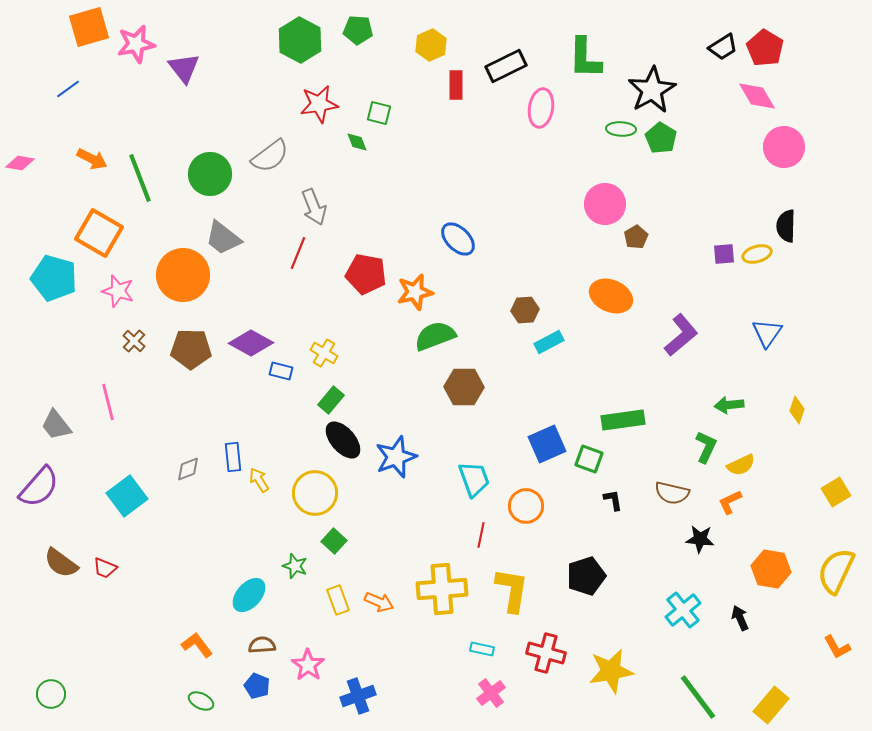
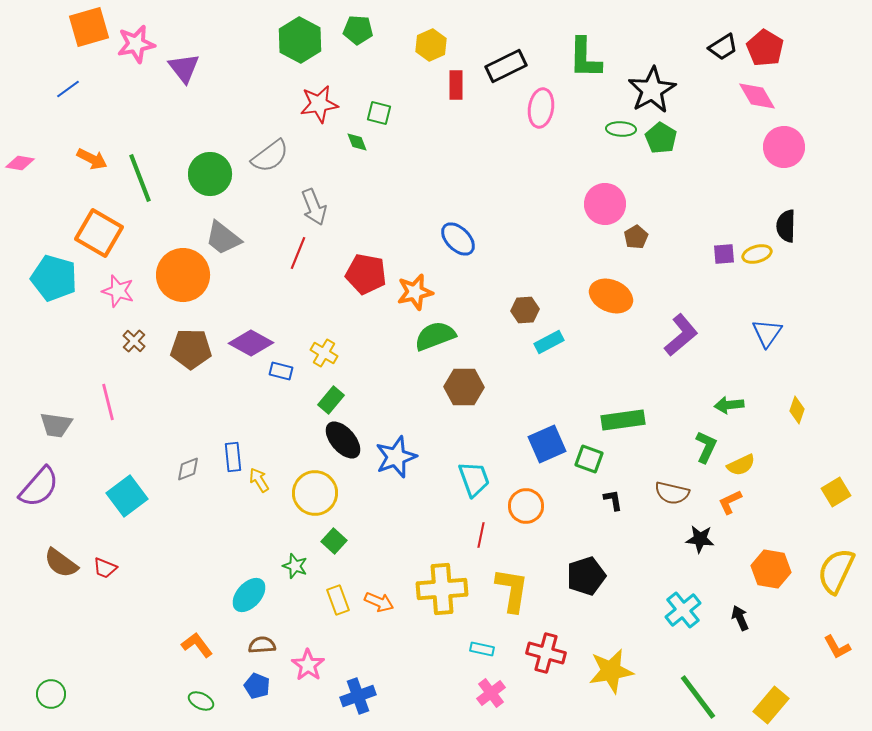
gray trapezoid at (56, 425): rotated 44 degrees counterclockwise
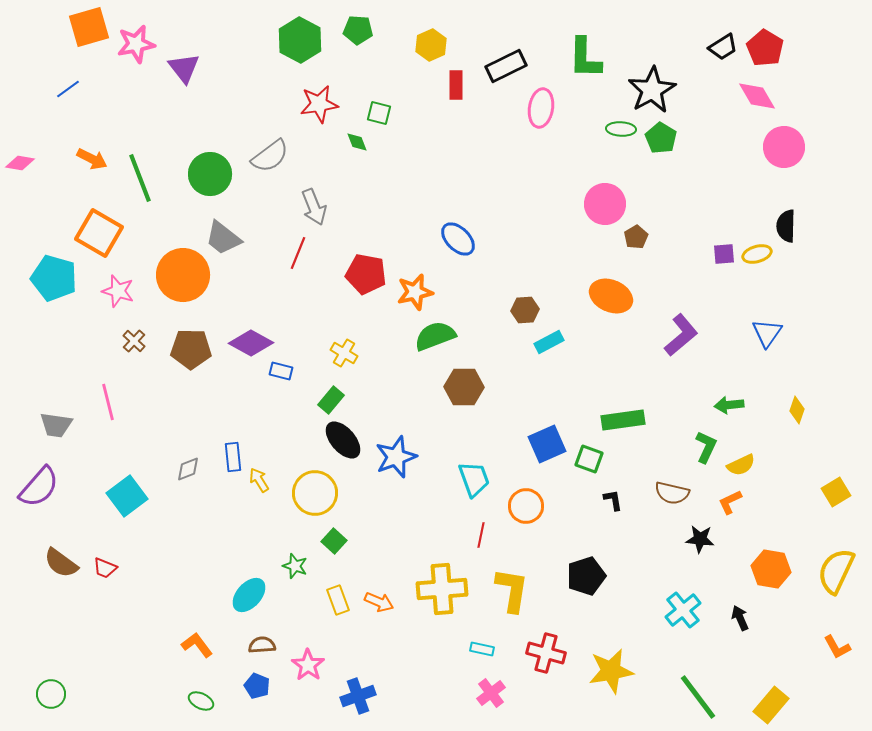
yellow cross at (324, 353): moved 20 px right
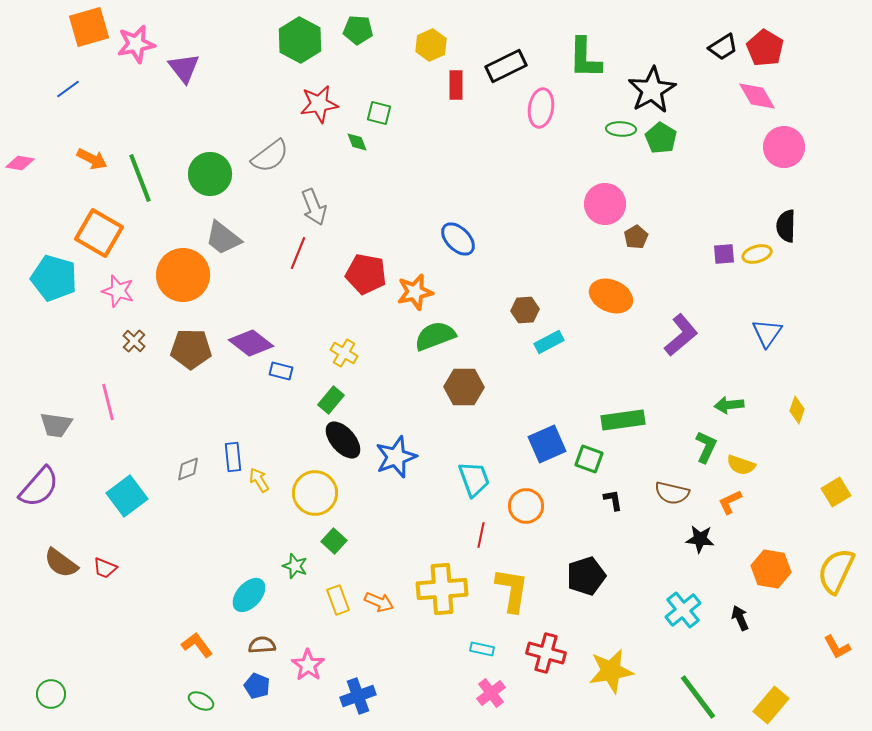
purple diamond at (251, 343): rotated 9 degrees clockwise
yellow semicircle at (741, 465): rotated 44 degrees clockwise
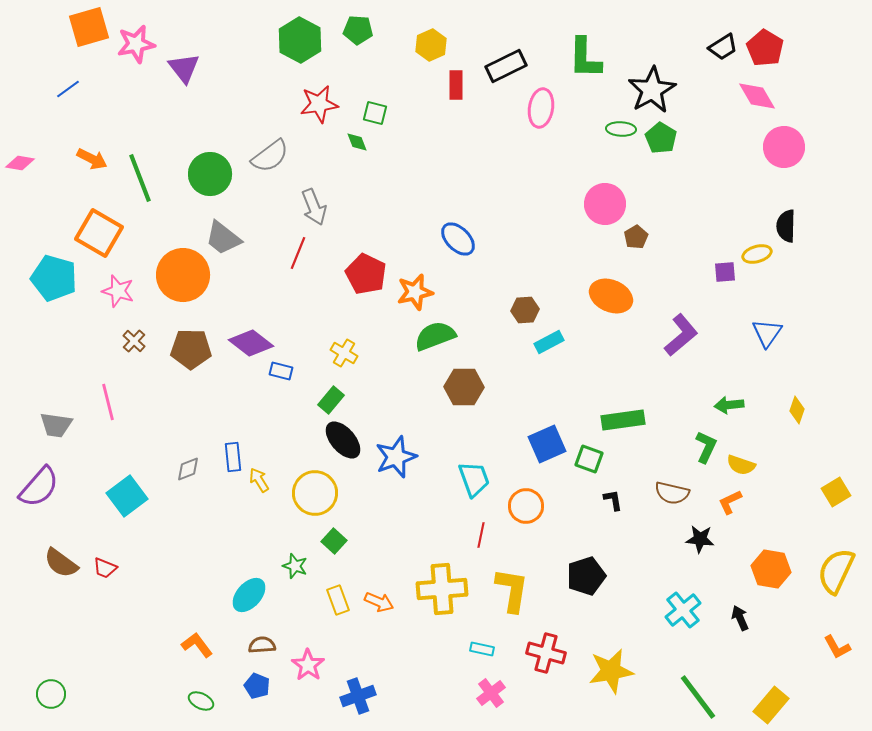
green square at (379, 113): moved 4 px left
purple square at (724, 254): moved 1 px right, 18 px down
red pentagon at (366, 274): rotated 15 degrees clockwise
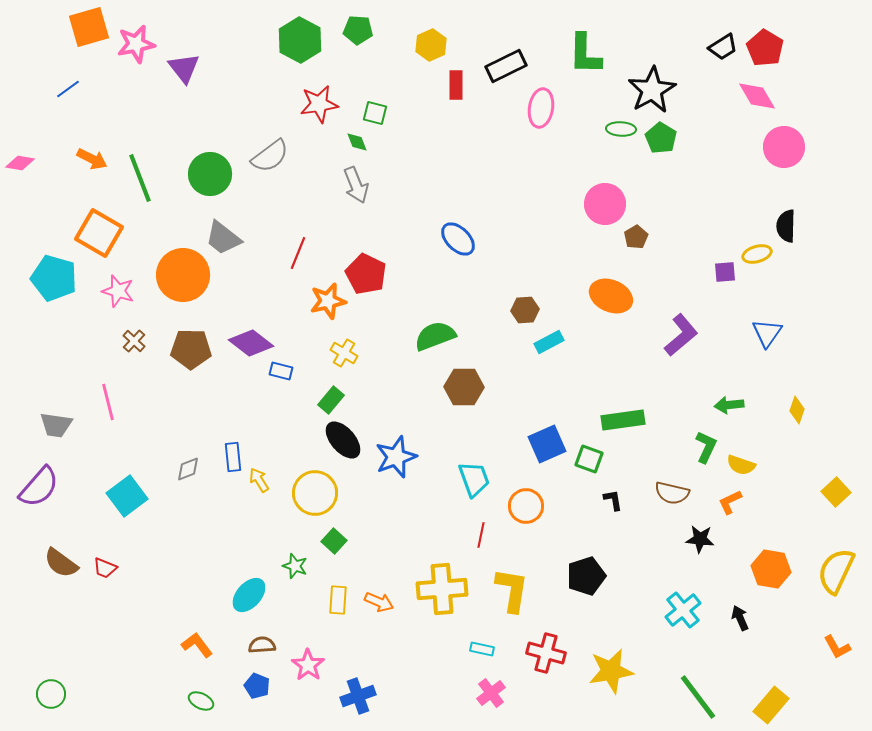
green L-shape at (585, 58): moved 4 px up
gray arrow at (314, 207): moved 42 px right, 22 px up
orange star at (415, 292): moved 87 px left, 9 px down
yellow square at (836, 492): rotated 12 degrees counterclockwise
yellow rectangle at (338, 600): rotated 24 degrees clockwise
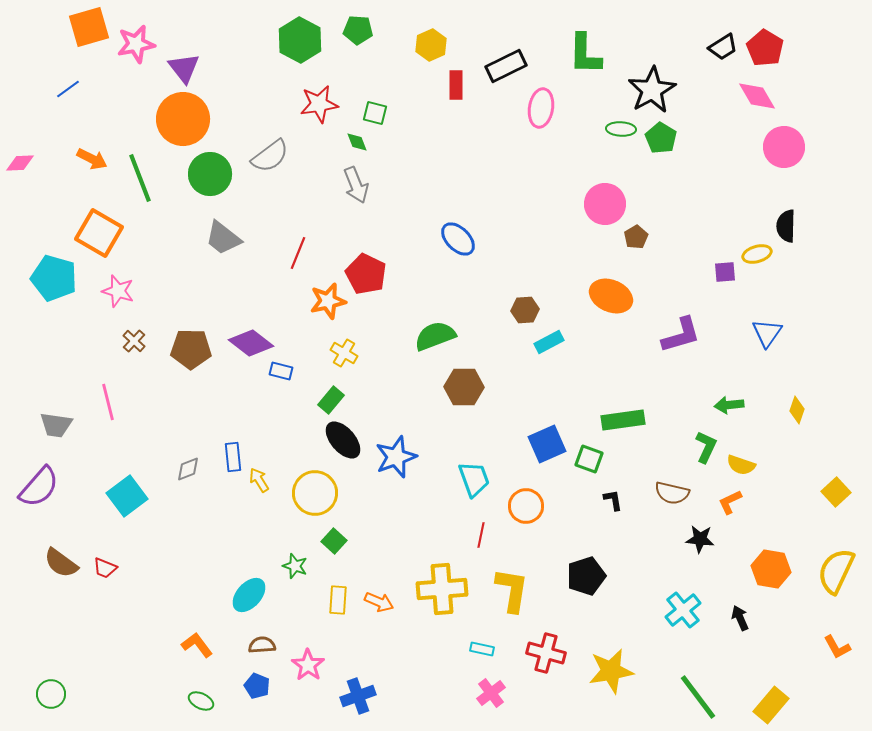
pink diamond at (20, 163): rotated 12 degrees counterclockwise
orange circle at (183, 275): moved 156 px up
purple L-shape at (681, 335): rotated 24 degrees clockwise
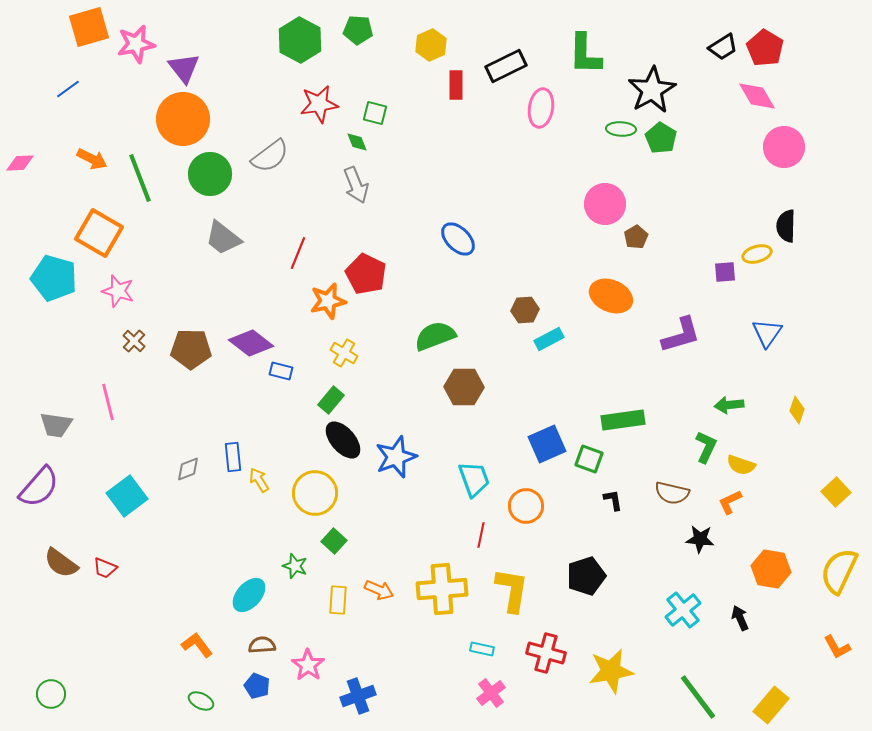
cyan rectangle at (549, 342): moved 3 px up
yellow semicircle at (836, 571): moved 3 px right
orange arrow at (379, 602): moved 12 px up
